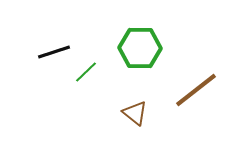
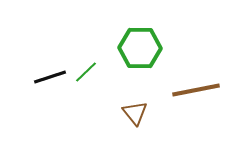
black line: moved 4 px left, 25 px down
brown line: rotated 27 degrees clockwise
brown triangle: rotated 12 degrees clockwise
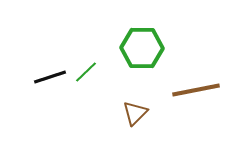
green hexagon: moved 2 px right
brown triangle: rotated 24 degrees clockwise
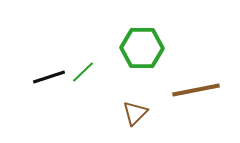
green line: moved 3 px left
black line: moved 1 px left
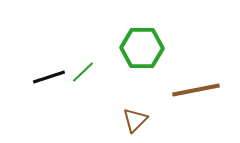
brown triangle: moved 7 px down
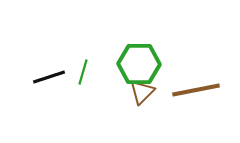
green hexagon: moved 3 px left, 16 px down
green line: rotated 30 degrees counterclockwise
brown triangle: moved 7 px right, 28 px up
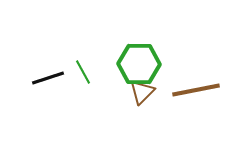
green line: rotated 45 degrees counterclockwise
black line: moved 1 px left, 1 px down
